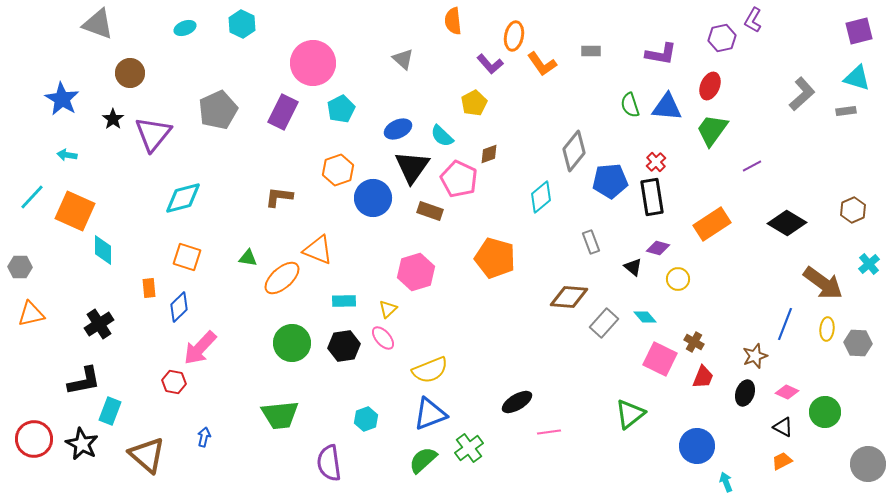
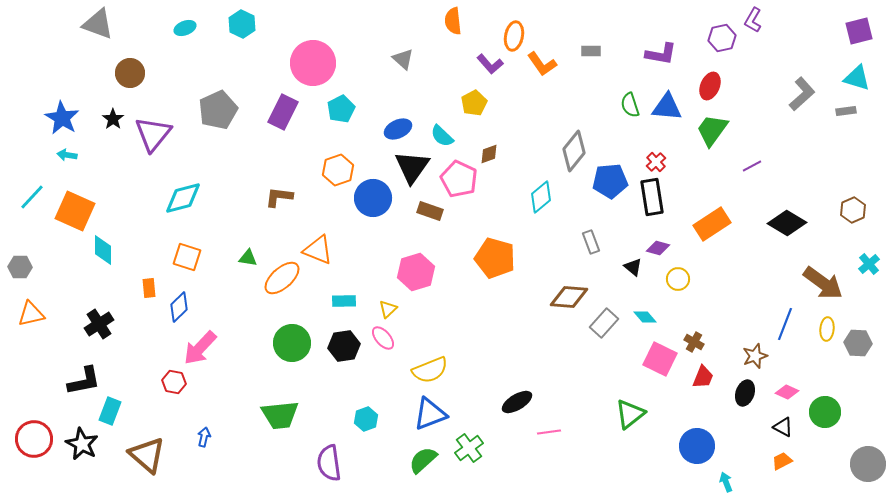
blue star at (62, 99): moved 19 px down
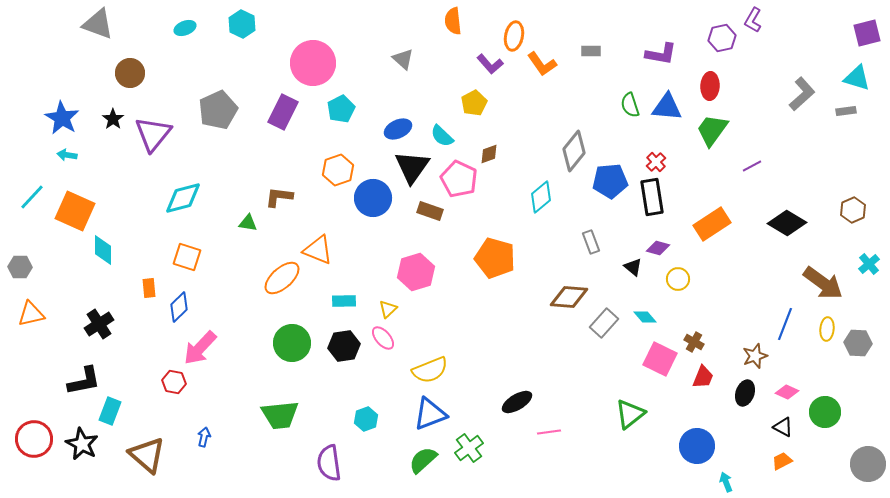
purple square at (859, 31): moved 8 px right, 2 px down
red ellipse at (710, 86): rotated 20 degrees counterclockwise
green triangle at (248, 258): moved 35 px up
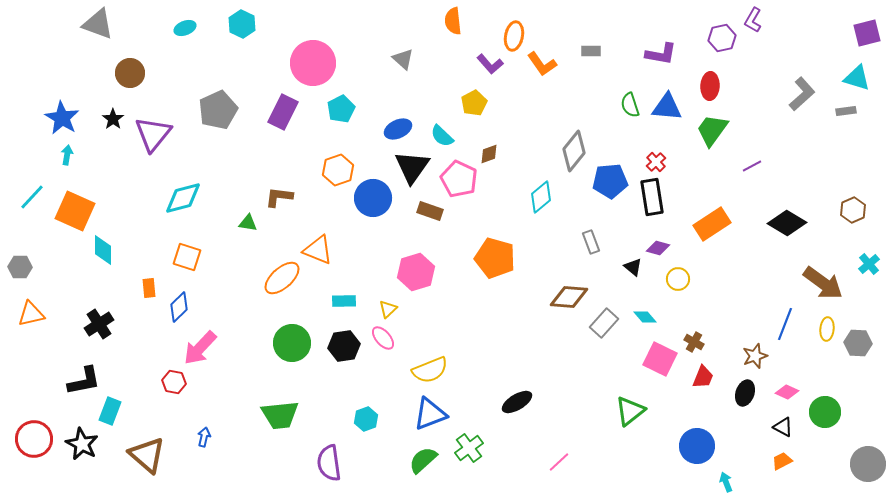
cyan arrow at (67, 155): rotated 90 degrees clockwise
green triangle at (630, 414): moved 3 px up
pink line at (549, 432): moved 10 px right, 30 px down; rotated 35 degrees counterclockwise
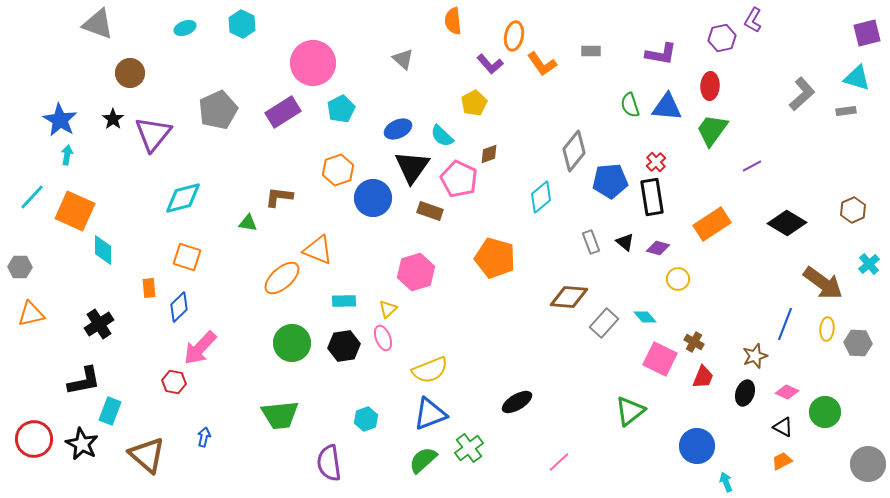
purple rectangle at (283, 112): rotated 32 degrees clockwise
blue star at (62, 118): moved 2 px left, 2 px down
black triangle at (633, 267): moved 8 px left, 25 px up
pink ellipse at (383, 338): rotated 20 degrees clockwise
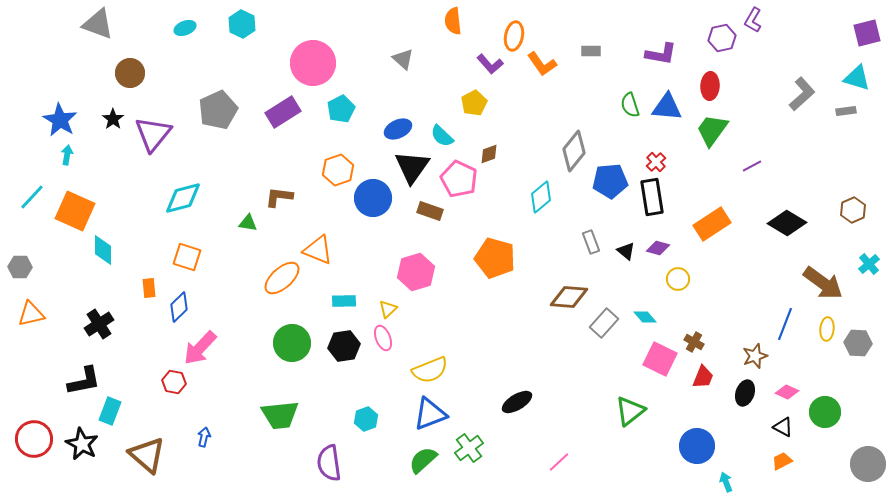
black triangle at (625, 242): moved 1 px right, 9 px down
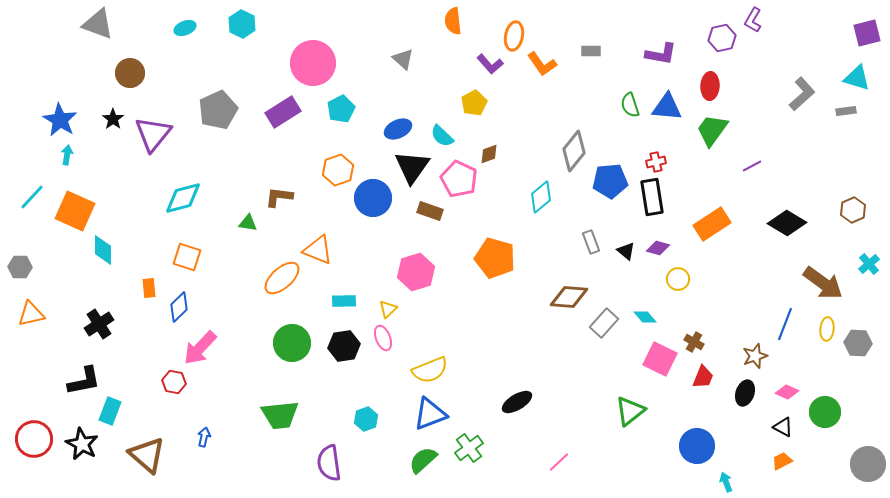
red cross at (656, 162): rotated 30 degrees clockwise
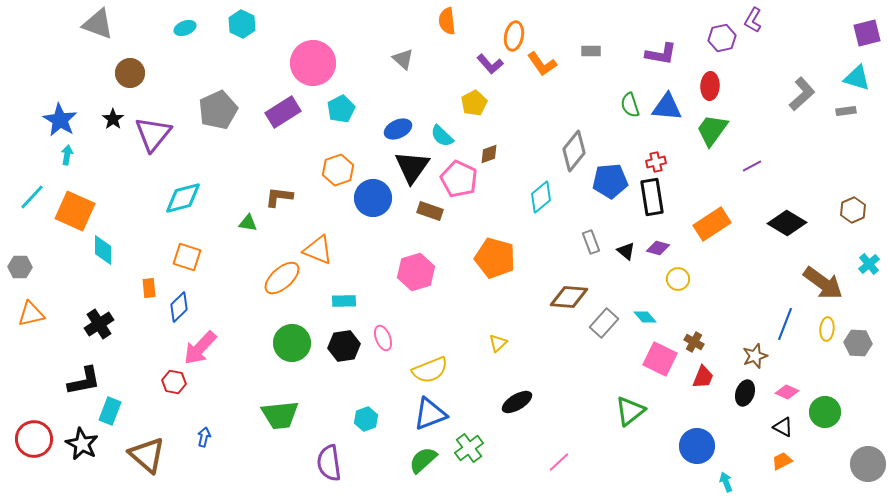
orange semicircle at (453, 21): moved 6 px left
yellow triangle at (388, 309): moved 110 px right, 34 px down
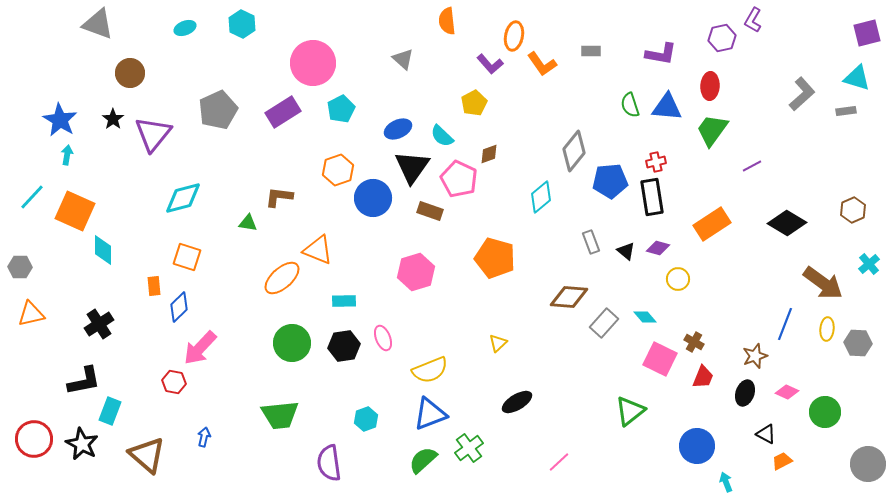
orange rectangle at (149, 288): moved 5 px right, 2 px up
black triangle at (783, 427): moved 17 px left, 7 px down
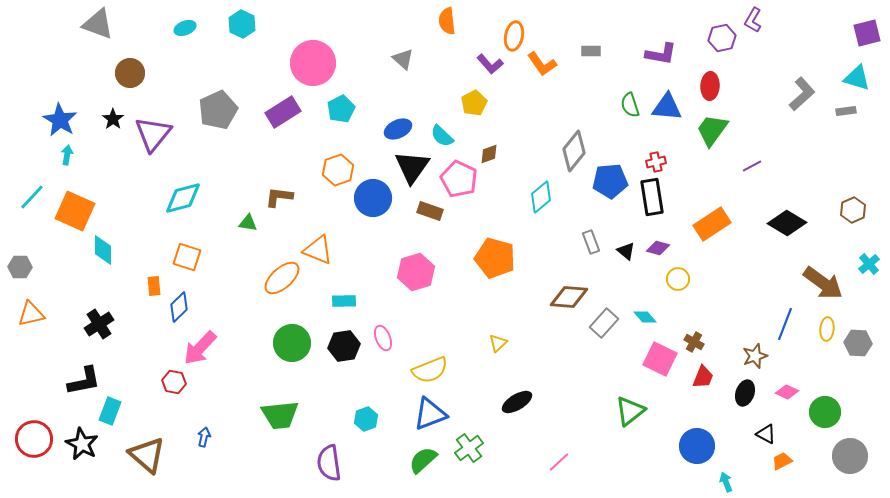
gray circle at (868, 464): moved 18 px left, 8 px up
